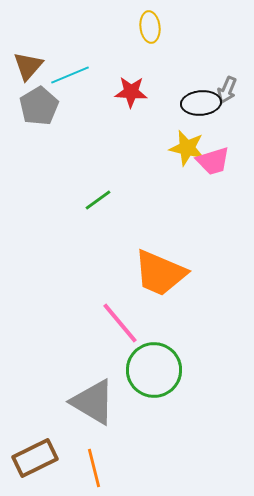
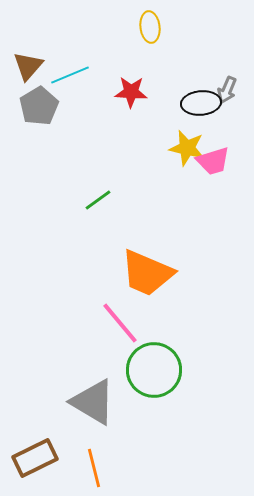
orange trapezoid: moved 13 px left
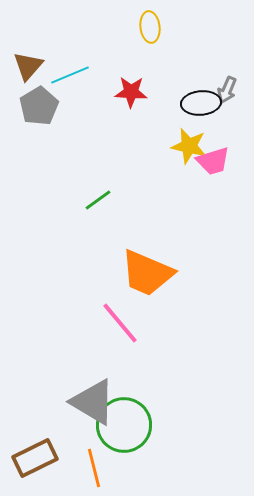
yellow star: moved 2 px right, 2 px up
green circle: moved 30 px left, 55 px down
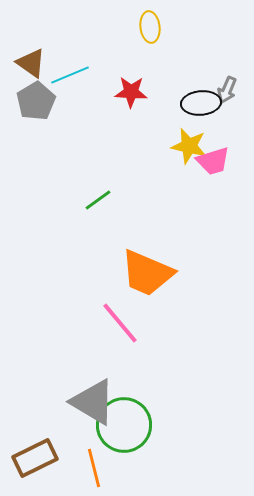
brown triangle: moved 3 px right, 3 px up; rotated 36 degrees counterclockwise
gray pentagon: moved 3 px left, 5 px up
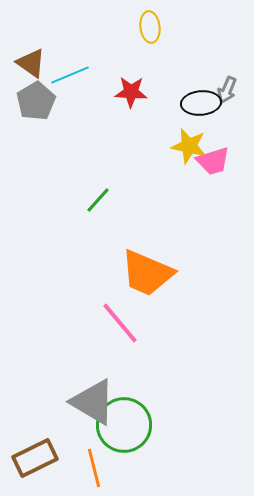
green line: rotated 12 degrees counterclockwise
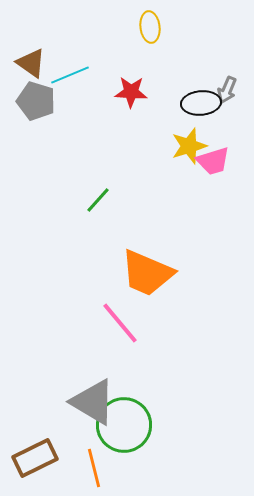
gray pentagon: rotated 24 degrees counterclockwise
yellow star: rotated 30 degrees counterclockwise
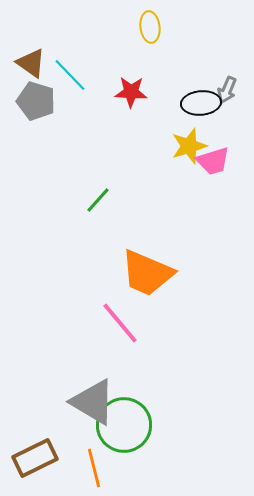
cyan line: rotated 69 degrees clockwise
